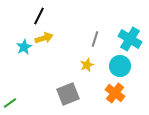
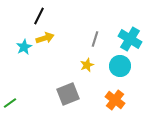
yellow arrow: moved 1 px right
orange cross: moved 7 px down
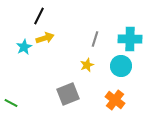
cyan cross: rotated 30 degrees counterclockwise
cyan circle: moved 1 px right
green line: moved 1 px right; rotated 64 degrees clockwise
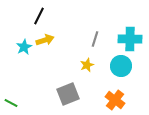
yellow arrow: moved 2 px down
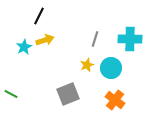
cyan circle: moved 10 px left, 2 px down
green line: moved 9 px up
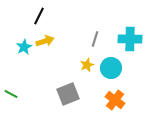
yellow arrow: moved 1 px down
